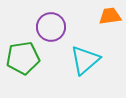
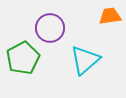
purple circle: moved 1 px left, 1 px down
green pentagon: rotated 20 degrees counterclockwise
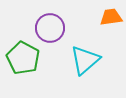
orange trapezoid: moved 1 px right, 1 px down
green pentagon: rotated 16 degrees counterclockwise
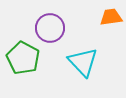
cyan triangle: moved 2 px left, 2 px down; rotated 32 degrees counterclockwise
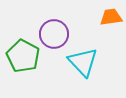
purple circle: moved 4 px right, 6 px down
green pentagon: moved 2 px up
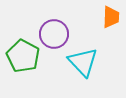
orange trapezoid: rotated 100 degrees clockwise
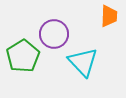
orange trapezoid: moved 2 px left, 1 px up
green pentagon: rotated 12 degrees clockwise
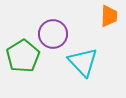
purple circle: moved 1 px left
